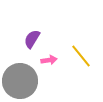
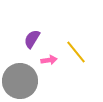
yellow line: moved 5 px left, 4 px up
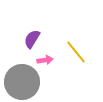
pink arrow: moved 4 px left
gray circle: moved 2 px right, 1 px down
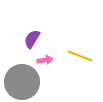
yellow line: moved 4 px right, 4 px down; rotated 30 degrees counterclockwise
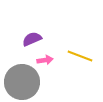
purple semicircle: rotated 36 degrees clockwise
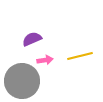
yellow line: rotated 35 degrees counterclockwise
gray circle: moved 1 px up
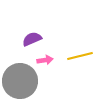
gray circle: moved 2 px left
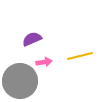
pink arrow: moved 1 px left, 2 px down
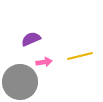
purple semicircle: moved 1 px left
gray circle: moved 1 px down
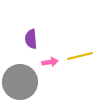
purple semicircle: rotated 72 degrees counterclockwise
pink arrow: moved 6 px right
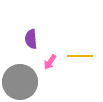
yellow line: rotated 15 degrees clockwise
pink arrow: rotated 133 degrees clockwise
